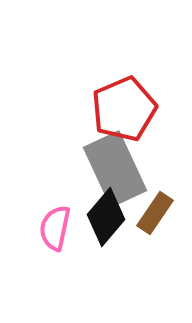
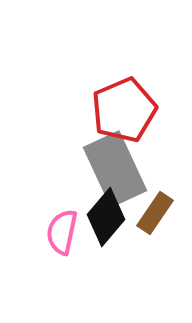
red pentagon: moved 1 px down
pink semicircle: moved 7 px right, 4 px down
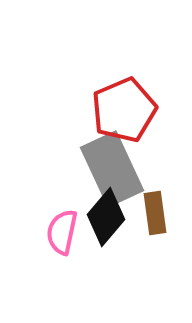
gray rectangle: moved 3 px left
brown rectangle: rotated 42 degrees counterclockwise
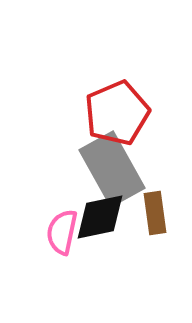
red pentagon: moved 7 px left, 3 px down
gray rectangle: rotated 4 degrees counterclockwise
black diamond: moved 6 px left; rotated 38 degrees clockwise
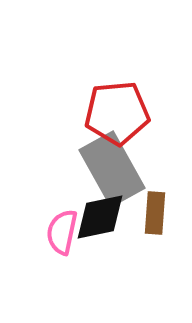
red pentagon: rotated 18 degrees clockwise
brown rectangle: rotated 12 degrees clockwise
